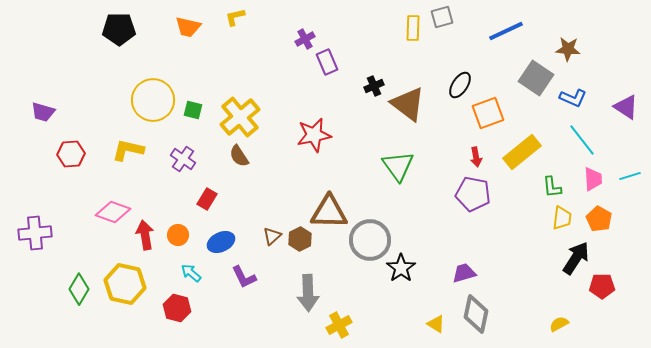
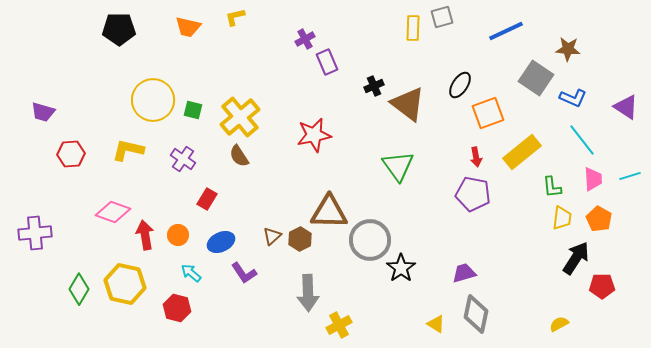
purple L-shape at (244, 277): moved 4 px up; rotated 8 degrees counterclockwise
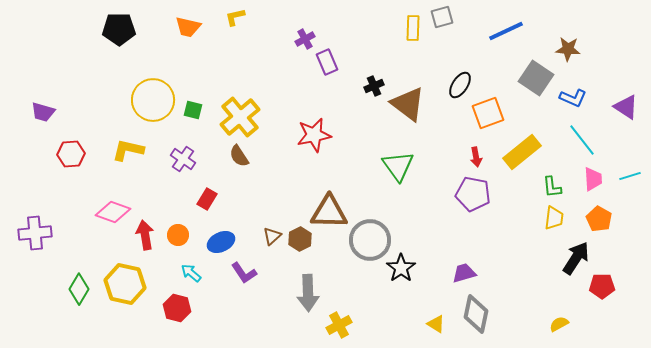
yellow trapezoid at (562, 218): moved 8 px left
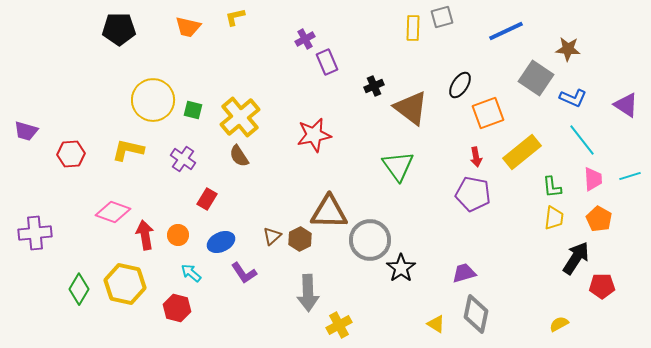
brown triangle at (408, 104): moved 3 px right, 4 px down
purple triangle at (626, 107): moved 2 px up
purple trapezoid at (43, 112): moved 17 px left, 19 px down
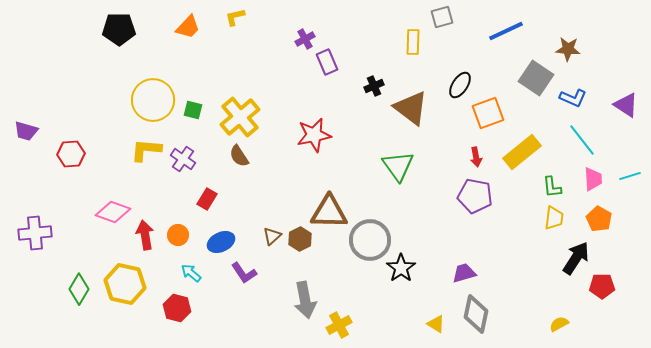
orange trapezoid at (188, 27): rotated 60 degrees counterclockwise
yellow rectangle at (413, 28): moved 14 px down
yellow L-shape at (128, 150): moved 18 px right; rotated 8 degrees counterclockwise
purple pentagon at (473, 194): moved 2 px right, 2 px down
gray arrow at (308, 293): moved 3 px left, 7 px down; rotated 9 degrees counterclockwise
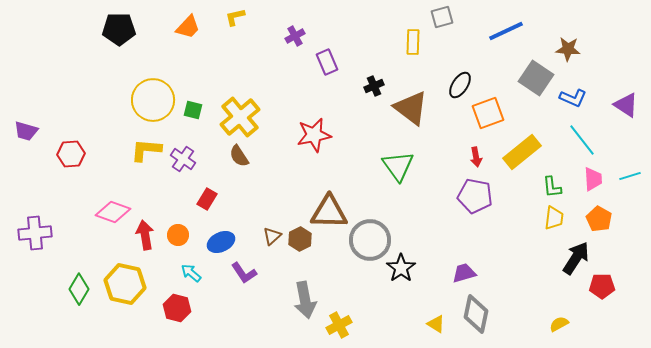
purple cross at (305, 39): moved 10 px left, 3 px up
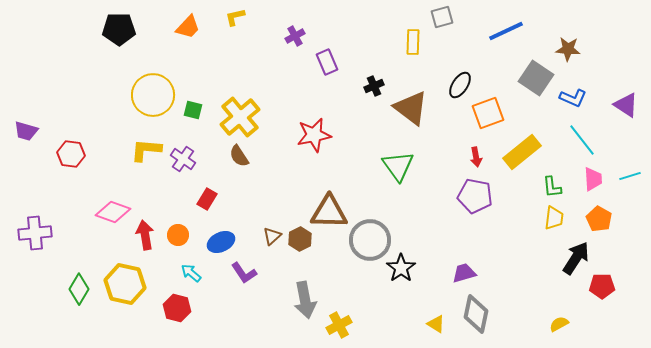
yellow circle at (153, 100): moved 5 px up
red hexagon at (71, 154): rotated 12 degrees clockwise
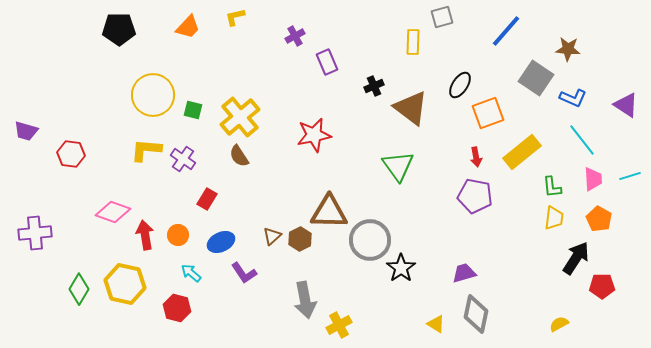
blue line at (506, 31): rotated 24 degrees counterclockwise
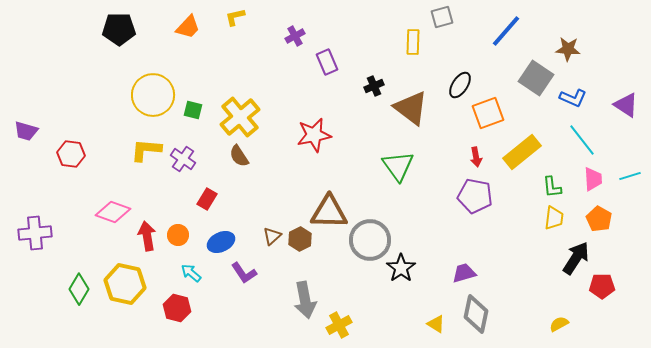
red arrow at (145, 235): moved 2 px right, 1 px down
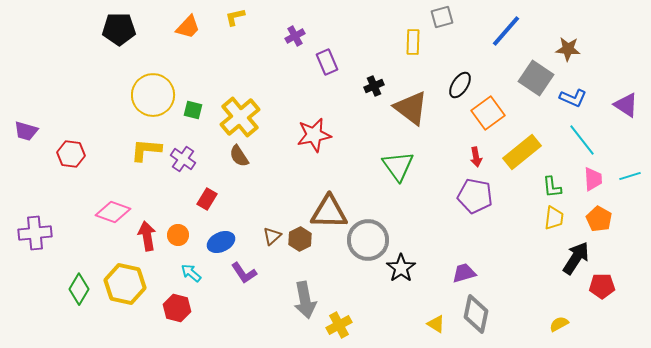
orange square at (488, 113): rotated 16 degrees counterclockwise
gray circle at (370, 240): moved 2 px left
